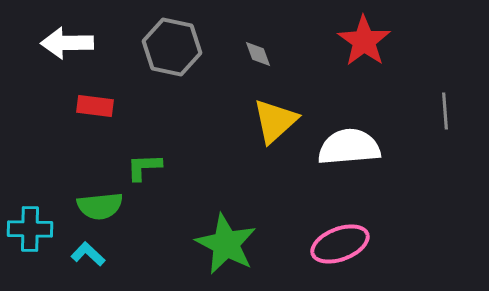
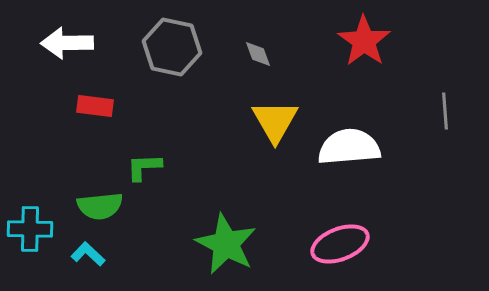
yellow triangle: rotated 18 degrees counterclockwise
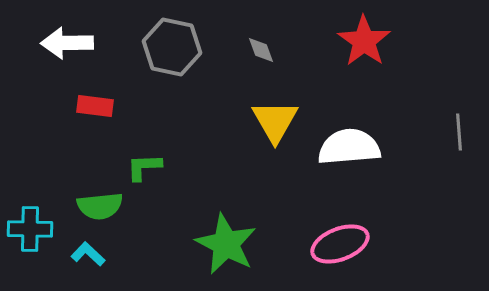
gray diamond: moved 3 px right, 4 px up
gray line: moved 14 px right, 21 px down
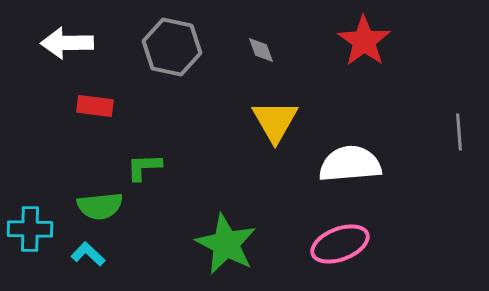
white semicircle: moved 1 px right, 17 px down
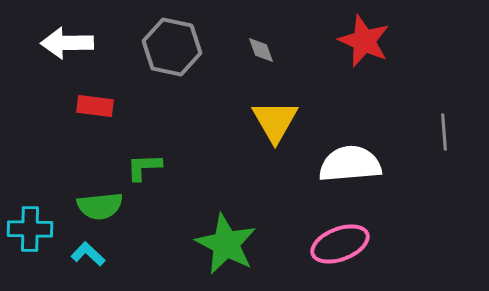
red star: rotated 12 degrees counterclockwise
gray line: moved 15 px left
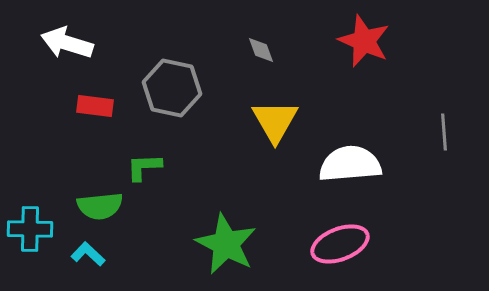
white arrow: rotated 18 degrees clockwise
gray hexagon: moved 41 px down
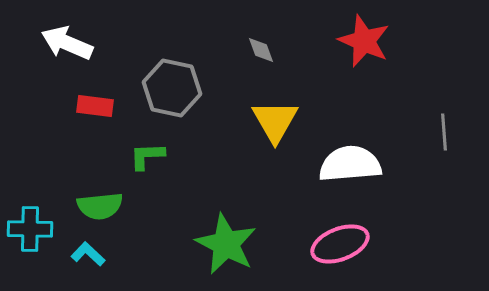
white arrow: rotated 6 degrees clockwise
green L-shape: moved 3 px right, 11 px up
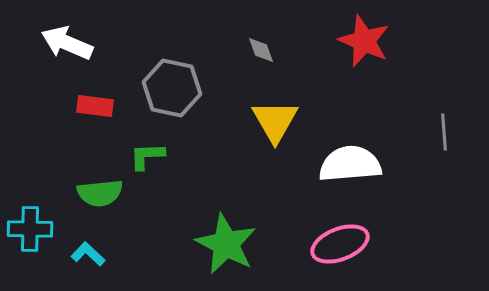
green semicircle: moved 13 px up
